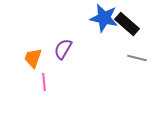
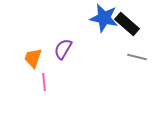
gray line: moved 1 px up
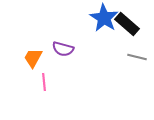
blue star: rotated 20 degrees clockwise
purple semicircle: rotated 105 degrees counterclockwise
orange trapezoid: rotated 10 degrees clockwise
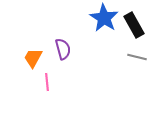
black rectangle: moved 7 px right, 1 px down; rotated 20 degrees clockwise
purple semicircle: rotated 120 degrees counterclockwise
pink line: moved 3 px right
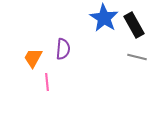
purple semicircle: rotated 20 degrees clockwise
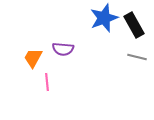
blue star: rotated 20 degrees clockwise
purple semicircle: rotated 90 degrees clockwise
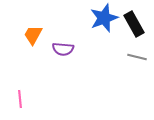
black rectangle: moved 1 px up
orange trapezoid: moved 23 px up
pink line: moved 27 px left, 17 px down
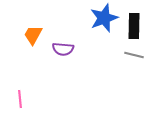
black rectangle: moved 2 px down; rotated 30 degrees clockwise
gray line: moved 3 px left, 2 px up
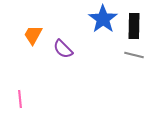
blue star: moved 1 px left, 1 px down; rotated 16 degrees counterclockwise
purple semicircle: rotated 40 degrees clockwise
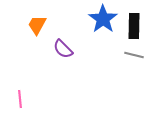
orange trapezoid: moved 4 px right, 10 px up
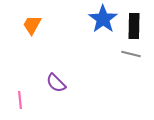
orange trapezoid: moved 5 px left
purple semicircle: moved 7 px left, 34 px down
gray line: moved 3 px left, 1 px up
pink line: moved 1 px down
